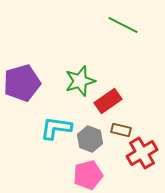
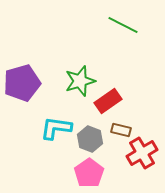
pink pentagon: moved 1 px right, 2 px up; rotated 20 degrees counterclockwise
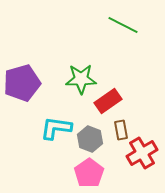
green star: moved 1 px right, 2 px up; rotated 16 degrees clockwise
brown rectangle: rotated 66 degrees clockwise
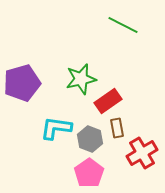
green star: rotated 12 degrees counterclockwise
brown rectangle: moved 4 px left, 2 px up
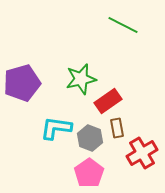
gray hexagon: moved 1 px up
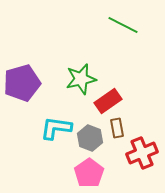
red cross: rotated 8 degrees clockwise
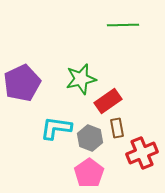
green line: rotated 28 degrees counterclockwise
purple pentagon: rotated 9 degrees counterclockwise
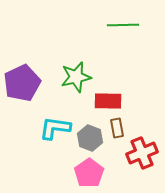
green star: moved 5 px left, 2 px up
red rectangle: rotated 36 degrees clockwise
cyan L-shape: moved 1 px left
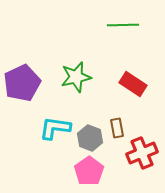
red rectangle: moved 25 px right, 17 px up; rotated 32 degrees clockwise
pink pentagon: moved 2 px up
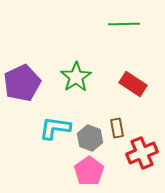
green line: moved 1 px right, 1 px up
green star: rotated 20 degrees counterclockwise
